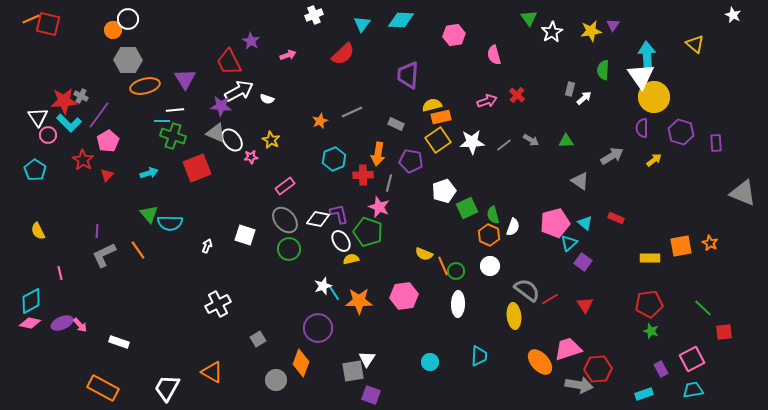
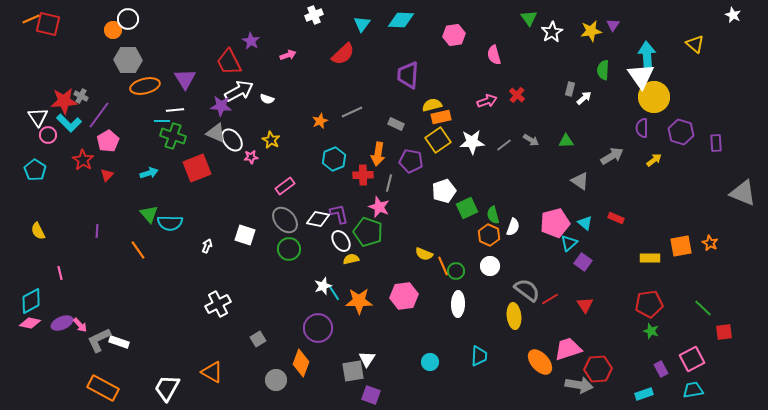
gray L-shape at (104, 255): moved 5 px left, 85 px down
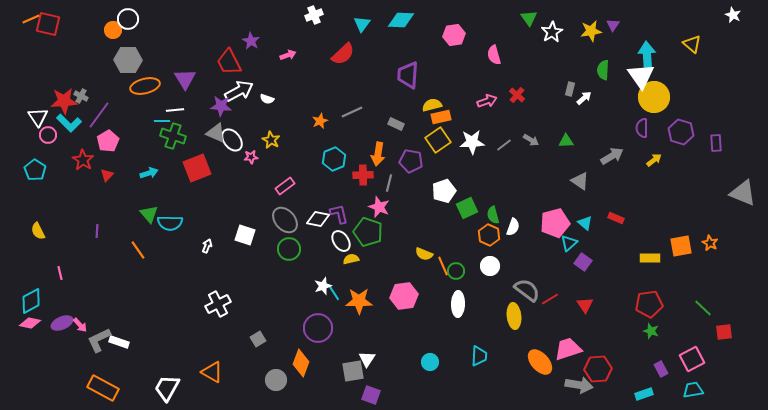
yellow triangle at (695, 44): moved 3 px left
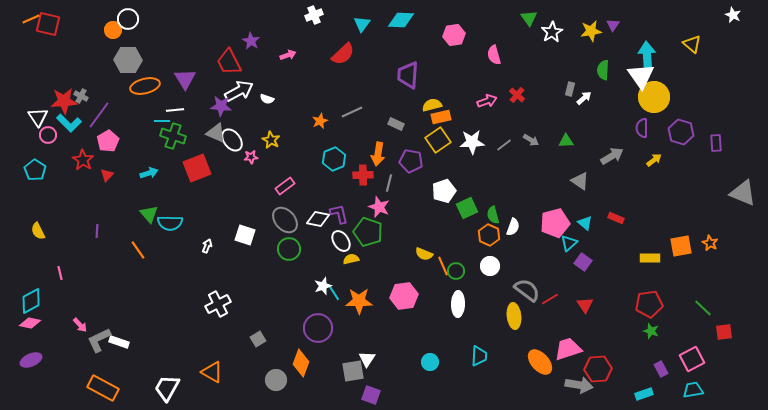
purple ellipse at (62, 323): moved 31 px left, 37 px down
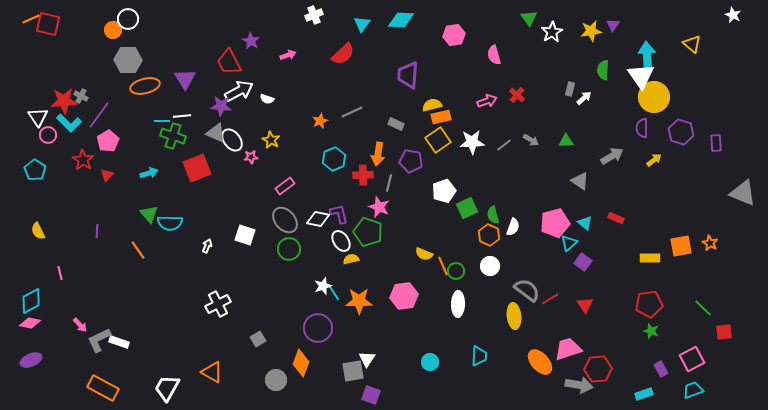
white line at (175, 110): moved 7 px right, 6 px down
cyan trapezoid at (693, 390): rotated 10 degrees counterclockwise
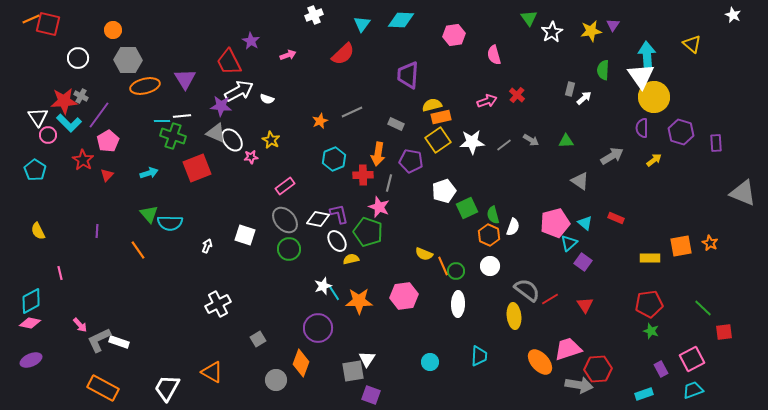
white circle at (128, 19): moved 50 px left, 39 px down
white ellipse at (341, 241): moved 4 px left
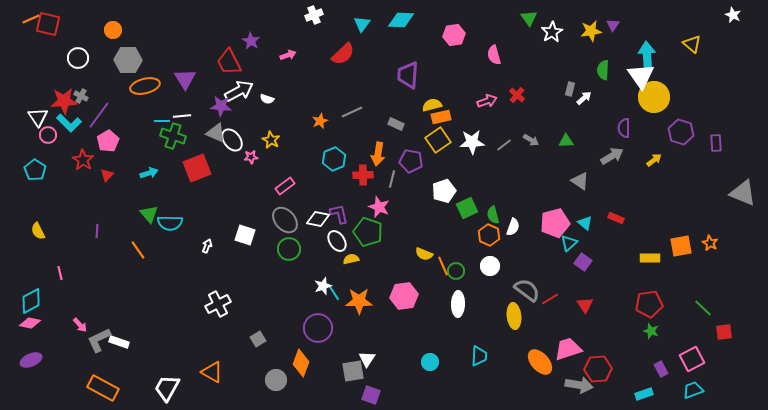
purple semicircle at (642, 128): moved 18 px left
gray line at (389, 183): moved 3 px right, 4 px up
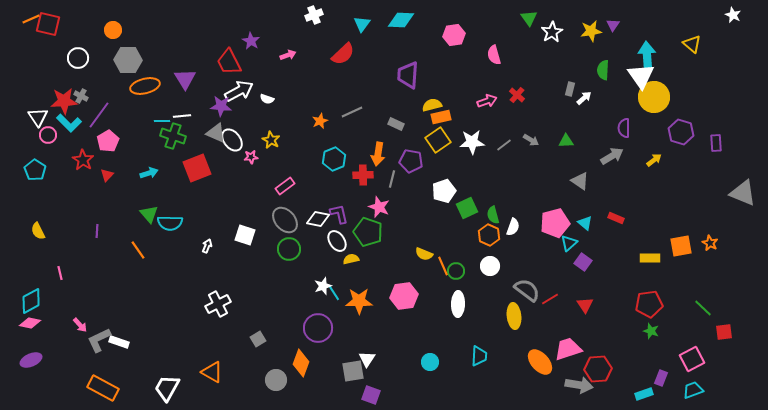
purple rectangle at (661, 369): moved 9 px down; rotated 49 degrees clockwise
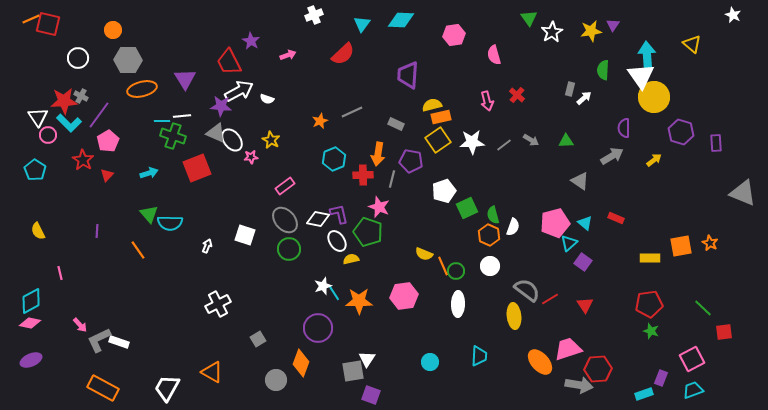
orange ellipse at (145, 86): moved 3 px left, 3 px down
pink arrow at (487, 101): rotated 96 degrees clockwise
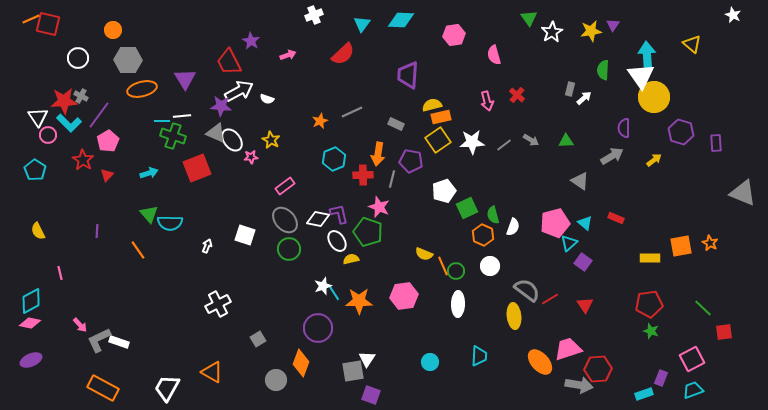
orange hexagon at (489, 235): moved 6 px left
